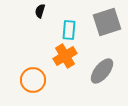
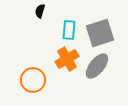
gray square: moved 7 px left, 11 px down
orange cross: moved 2 px right, 3 px down
gray ellipse: moved 5 px left, 5 px up
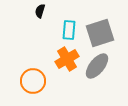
orange circle: moved 1 px down
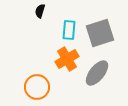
gray ellipse: moved 7 px down
orange circle: moved 4 px right, 6 px down
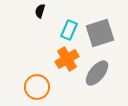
cyan rectangle: rotated 18 degrees clockwise
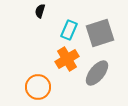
orange circle: moved 1 px right
